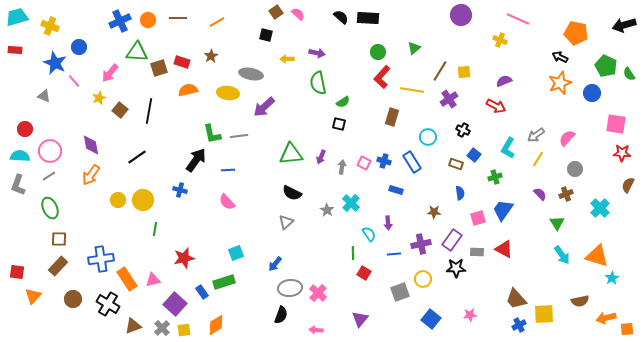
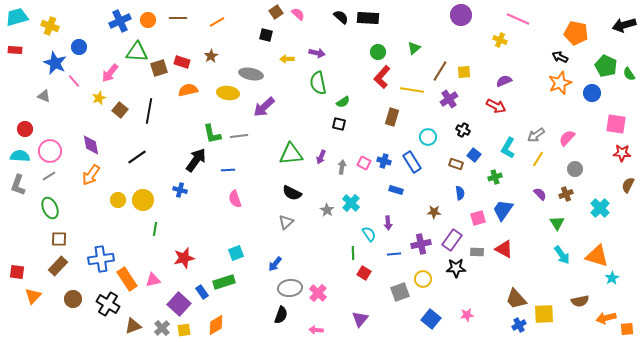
pink semicircle at (227, 202): moved 8 px right, 3 px up; rotated 24 degrees clockwise
purple square at (175, 304): moved 4 px right
pink star at (470, 315): moved 3 px left
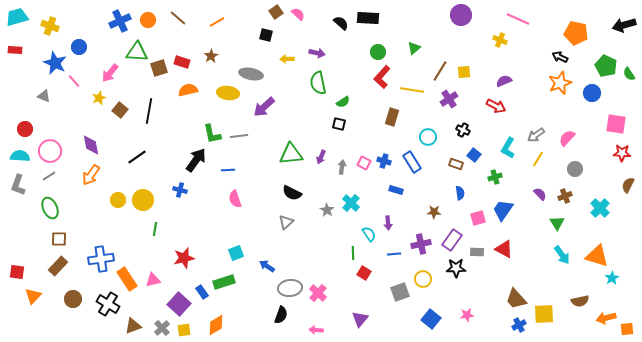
black semicircle at (341, 17): moved 6 px down
brown line at (178, 18): rotated 42 degrees clockwise
brown cross at (566, 194): moved 1 px left, 2 px down
blue arrow at (275, 264): moved 8 px left, 2 px down; rotated 84 degrees clockwise
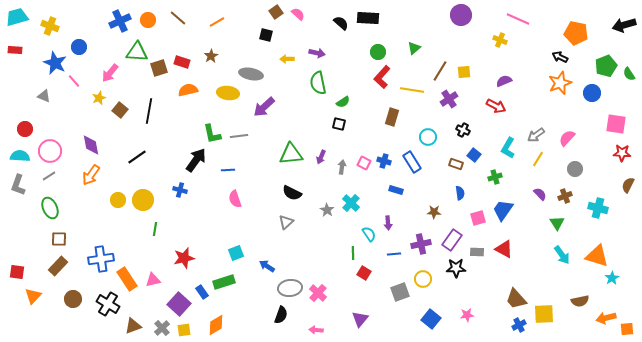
green pentagon at (606, 66): rotated 25 degrees clockwise
cyan cross at (600, 208): moved 2 px left; rotated 30 degrees counterclockwise
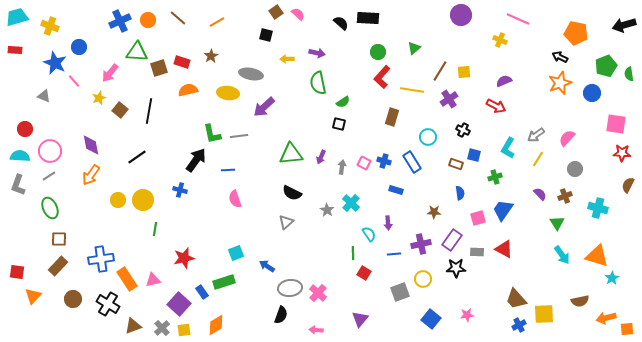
green semicircle at (629, 74): rotated 24 degrees clockwise
blue square at (474, 155): rotated 24 degrees counterclockwise
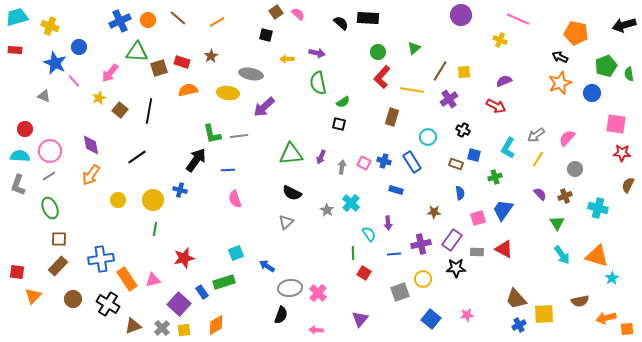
yellow circle at (143, 200): moved 10 px right
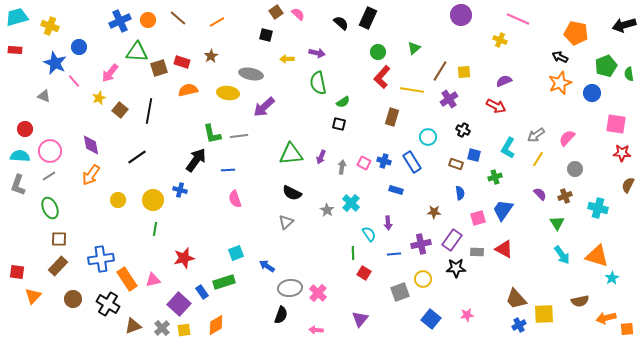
black rectangle at (368, 18): rotated 70 degrees counterclockwise
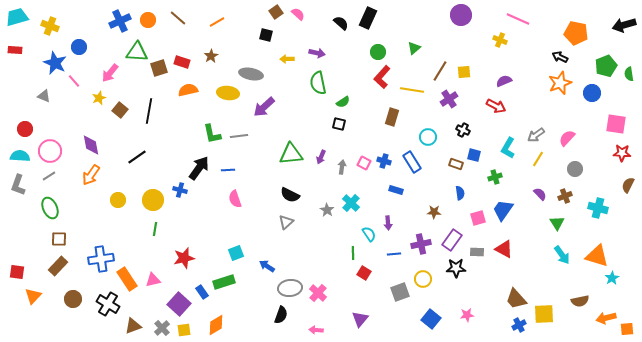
black arrow at (196, 160): moved 3 px right, 8 px down
black semicircle at (292, 193): moved 2 px left, 2 px down
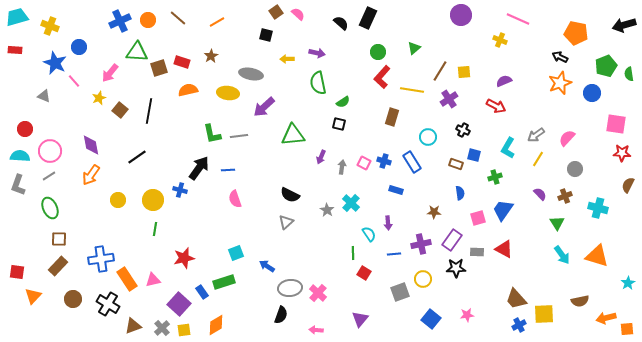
green triangle at (291, 154): moved 2 px right, 19 px up
cyan star at (612, 278): moved 16 px right, 5 px down
